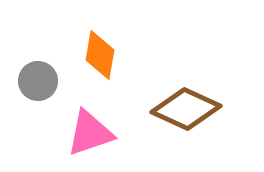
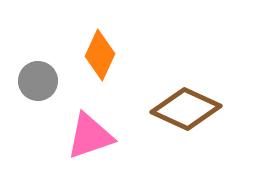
orange diamond: rotated 15 degrees clockwise
pink triangle: moved 3 px down
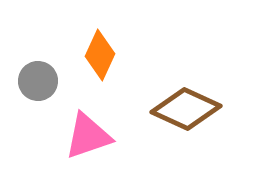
pink triangle: moved 2 px left
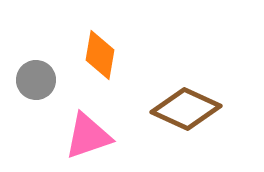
orange diamond: rotated 15 degrees counterclockwise
gray circle: moved 2 px left, 1 px up
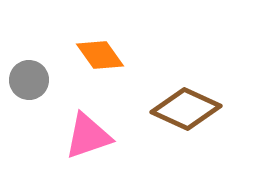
orange diamond: rotated 45 degrees counterclockwise
gray circle: moved 7 px left
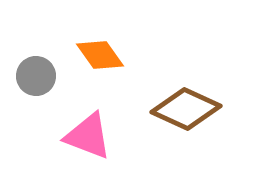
gray circle: moved 7 px right, 4 px up
pink triangle: rotated 40 degrees clockwise
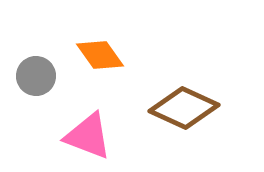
brown diamond: moved 2 px left, 1 px up
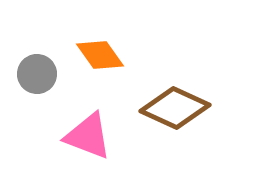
gray circle: moved 1 px right, 2 px up
brown diamond: moved 9 px left
